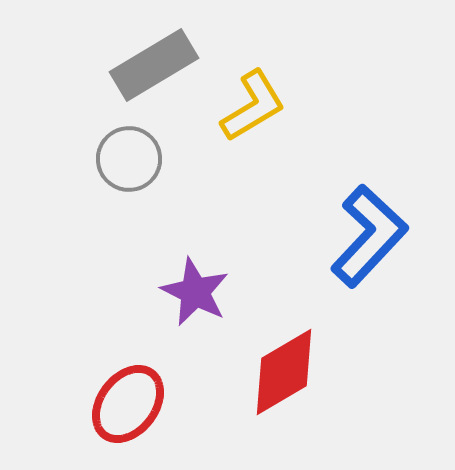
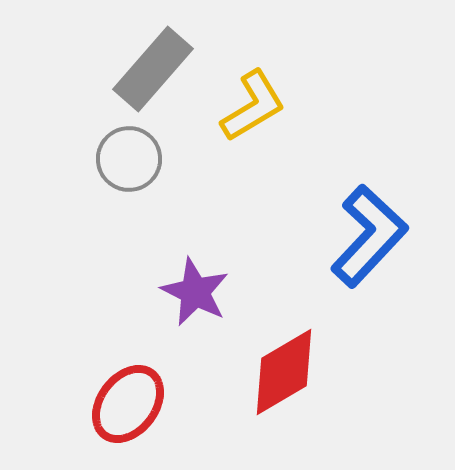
gray rectangle: moved 1 px left, 4 px down; rotated 18 degrees counterclockwise
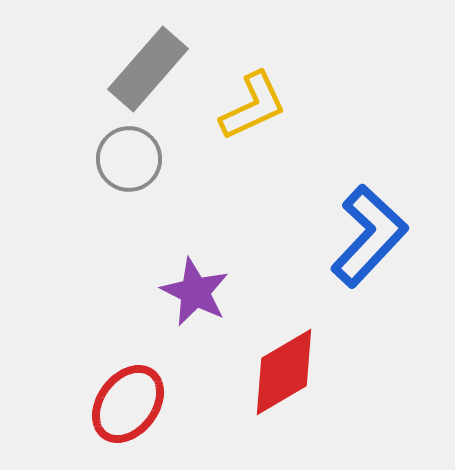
gray rectangle: moved 5 px left
yellow L-shape: rotated 6 degrees clockwise
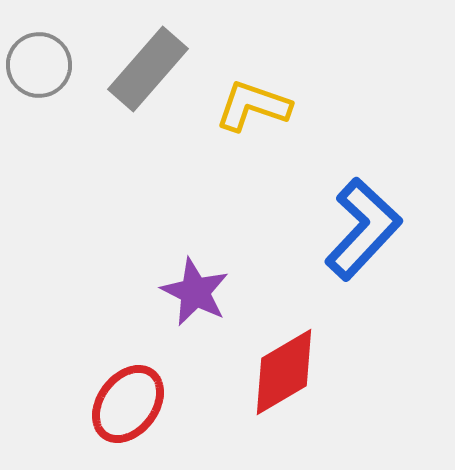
yellow L-shape: rotated 136 degrees counterclockwise
gray circle: moved 90 px left, 94 px up
blue L-shape: moved 6 px left, 7 px up
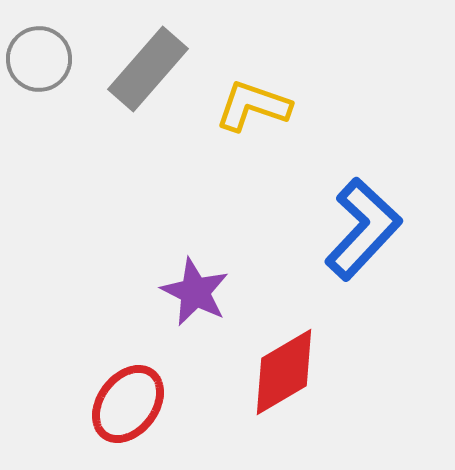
gray circle: moved 6 px up
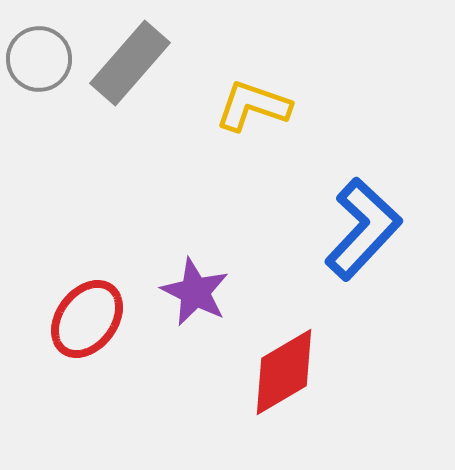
gray rectangle: moved 18 px left, 6 px up
red ellipse: moved 41 px left, 85 px up
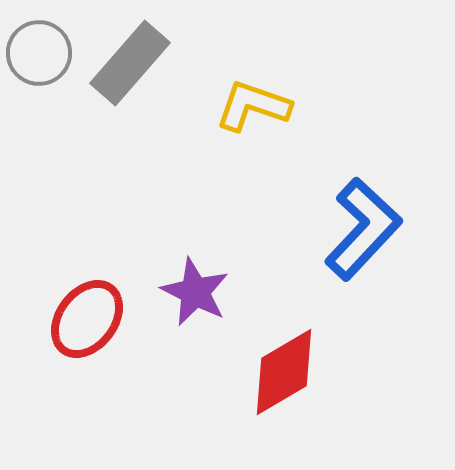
gray circle: moved 6 px up
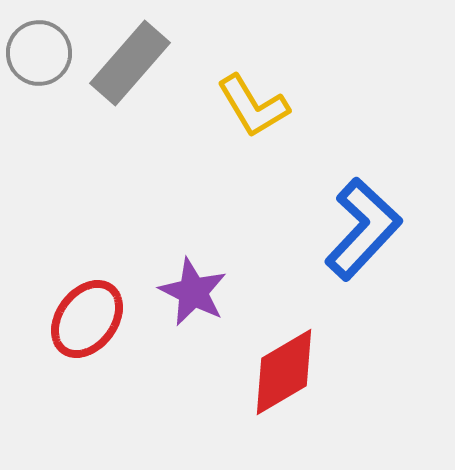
yellow L-shape: rotated 140 degrees counterclockwise
purple star: moved 2 px left
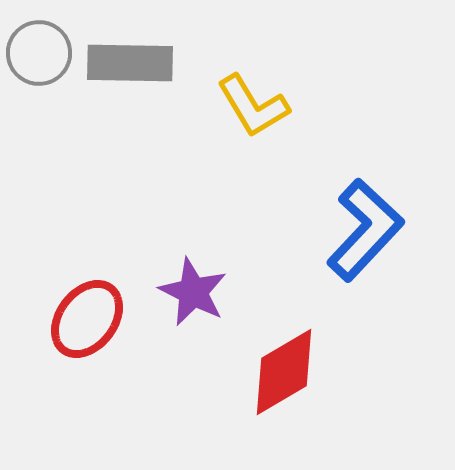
gray rectangle: rotated 50 degrees clockwise
blue L-shape: moved 2 px right, 1 px down
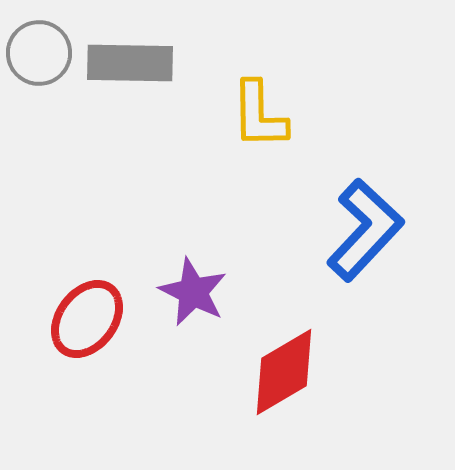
yellow L-shape: moved 6 px right, 9 px down; rotated 30 degrees clockwise
